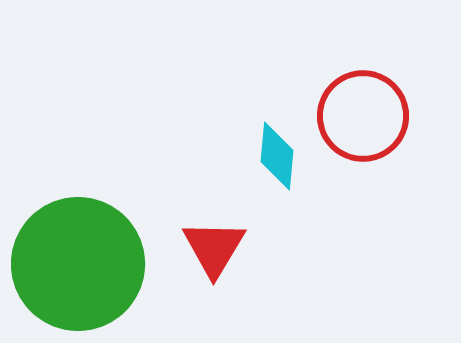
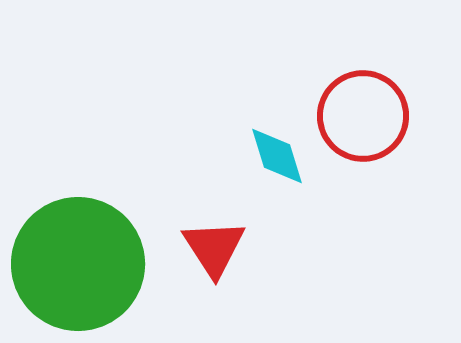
cyan diamond: rotated 22 degrees counterclockwise
red triangle: rotated 4 degrees counterclockwise
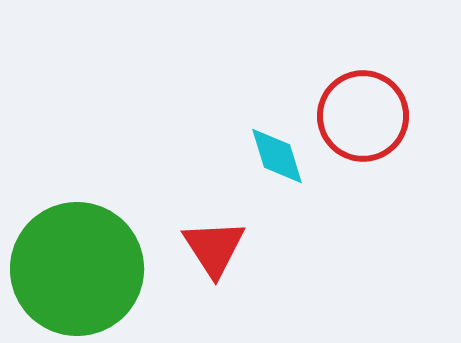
green circle: moved 1 px left, 5 px down
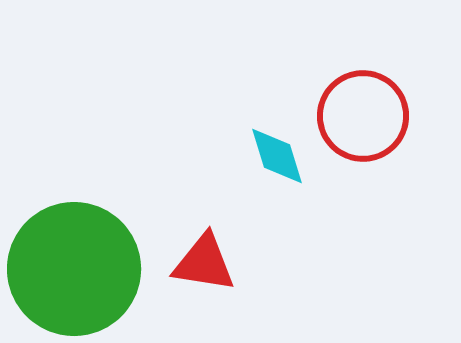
red triangle: moved 10 px left, 15 px down; rotated 48 degrees counterclockwise
green circle: moved 3 px left
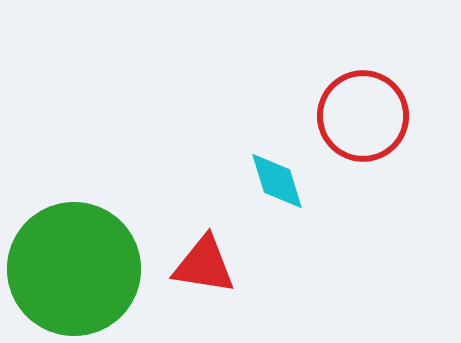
cyan diamond: moved 25 px down
red triangle: moved 2 px down
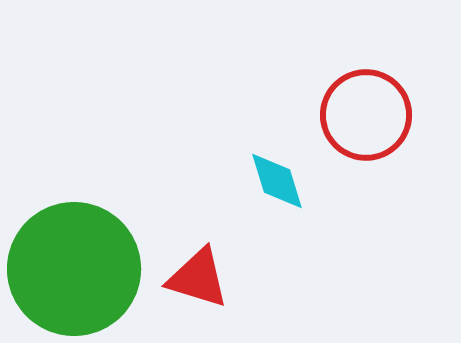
red circle: moved 3 px right, 1 px up
red triangle: moved 6 px left, 13 px down; rotated 8 degrees clockwise
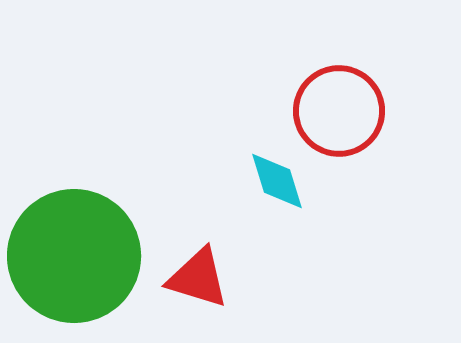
red circle: moved 27 px left, 4 px up
green circle: moved 13 px up
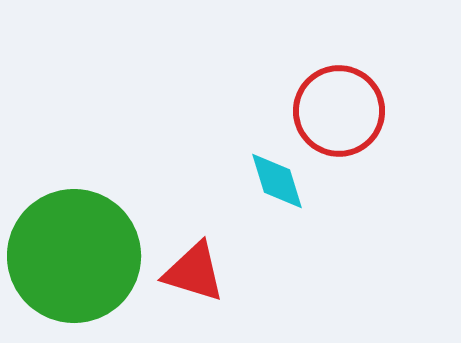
red triangle: moved 4 px left, 6 px up
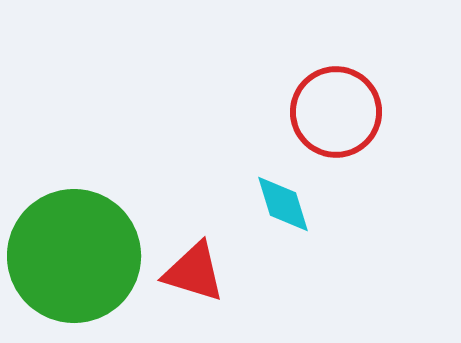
red circle: moved 3 px left, 1 px down
cyan diamond: moved 6 px right, 23 px down
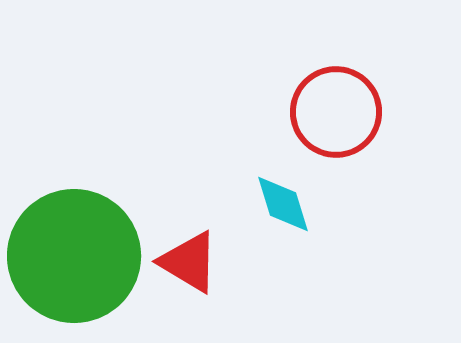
red triangle: moved 5 px left, 10 px up; rotated 14 degrees clockwise
